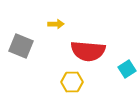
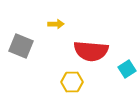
red semicircle: moved 3 px right
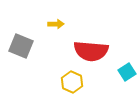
cyan square: moved 3 px down
yellow hexagon: rotated 25 degrees clockwise
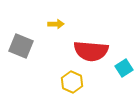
cyan square: moved 3 px left, 4 px up
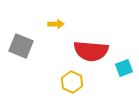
cyan square: rotated 12 degrees clockwise
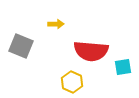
cyan square: moved 1 px left, 1 px up; rotated 12 degrees clockwise
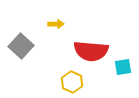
gray square: rotated 20 degrees clockwise
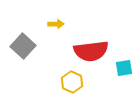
gray square: moved 2 px right
red semicircle: rotated 12 degrees counterclockwise
cyan square: moved 1 px right, 1 px down
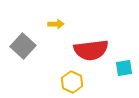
red semicircle: moved 1 px up
